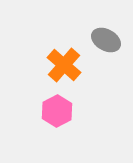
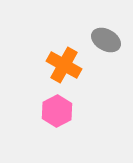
orange cross: rotated 12 degrees counterclockwise
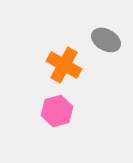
pink hexagon: rotated 12 degrees clockwise
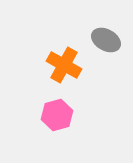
pink hexagon: moved 4 px down
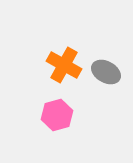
gray ellipse: moved 32 px down
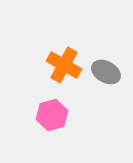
pink hexagon: moved 5 px left
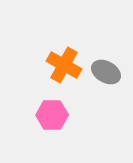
pink hexagon: rotated 16 degrees clockwise
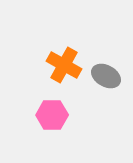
gray ellipse: moved 4 px down
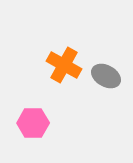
pink hexagon: moved 19 px left, 8 px down
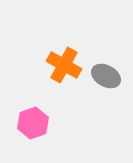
pink hexagon: rotated 20 degrees counterclockwise
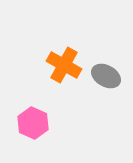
pink hexagon: rotated 16 degrees counterclockwise
